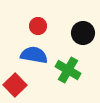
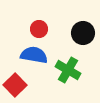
red circle: moved 1 px right, 3 px down
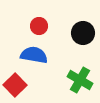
red circle: moved 3 px up
green cross: moved 12 px right, 10 px down
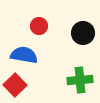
blue semicircle: moved 10 px left
green cross: rotated 35 degrees counterclockwise
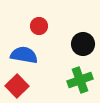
black circle: moved 11 px down
green cross: rotated 15 degrees counterclockwise
red square: moved 2 px right, 1 px down
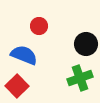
black circle: moved 3 px right
blue semicircle: rotated 12 degrees clockwise
green cross: moved 2 px up
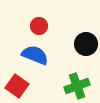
blue semicircle: moved 11 px right
green cross: moved 3 px left, 8 px down
red square: rotated 10 degrees counterclockwise
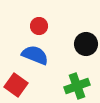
red square: moved 1 px left, 1 px up
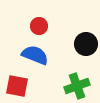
red square: moved 1 px right, 1 px down; rotated 25 degrees counterclockwise
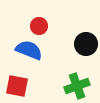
blue semicircle: moved 6 px left, 5 px up
